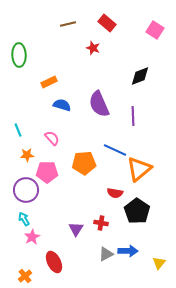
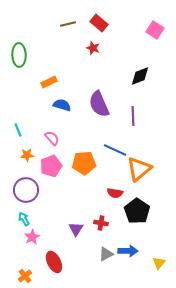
red rectangle: moved 8 px left
pink pentagon: moved 4 px right, 6 px up; rotated 20 degrees counterclockwise
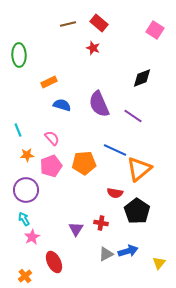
black diamond: moved 2 px right, 2 px down
purple line: rotated 54 degrees counterclockwise
blue arrow: rotated 18 degrees counterclockwise
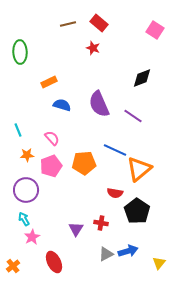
green ellipse: moved 1 px right, 3 px up
orange cross: moved 12 px left, 10 px up
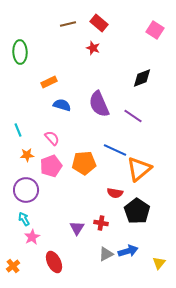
purple triangle: moved 1 px right, 1 px up
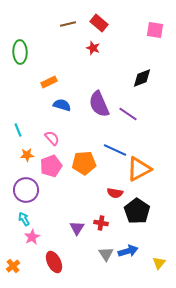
pink square: rotated 24 degrees counterclockwise
purple line: moved 5 px left, 2 px up
orange triangle: rotated 12 degrees clockwise
gray triangle: rotated 35 degrees counterclockwise
